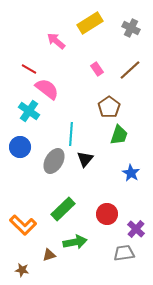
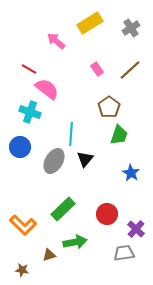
gray cross: rotated 30 degrees clockwise
cyan cross: moved 1 px right, 1 px down; rotated 15 degrees counterclockwise
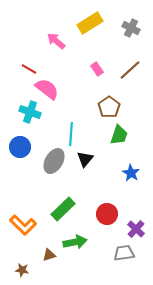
gray cross: rotated 30 degrees counterclockwise
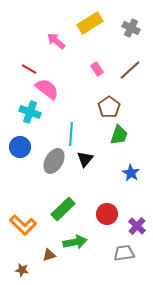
purple cross: moved 1 px right, 3 px up
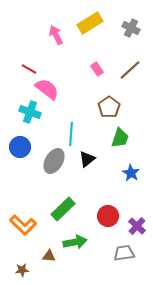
pink arrow: moved 6 px up; rotated 24 degrees clockwise
green trapezoid: moved 1 px right, 3 px down
black triangle: moved 2 px right; rotated 12 degrees clockwise
red circle: moved 1 px right, 2 px down
brown triangle: moved 1 px down; rotated 24 degrees clockwise
brown star: rotated 16 degrees counterclockwise
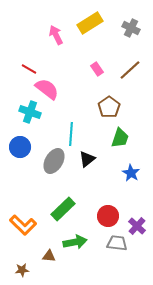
gray trapezoid: moved 7 px left, 10 px up; rotated 15 degrees clockwise
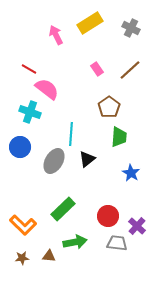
green trapezoid: moved 1 px left, 1 px up; rotated 15 degrees counterclockwise
brown star: moved 12 px up
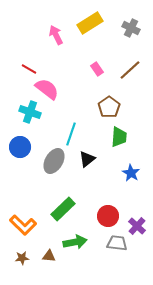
cyan line: rotated 15 degrees clockwise
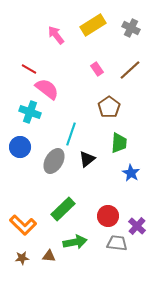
yellow rectangle: moved 3 px right, 2 px down
pink arrow: rotated 12 degrees counterclockwise
green trapezoid: moved 6 px down
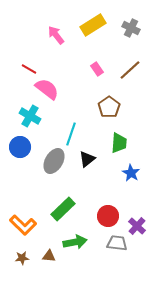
cyan cross: moved 4 px down; rotated 10 degrees clockwise
